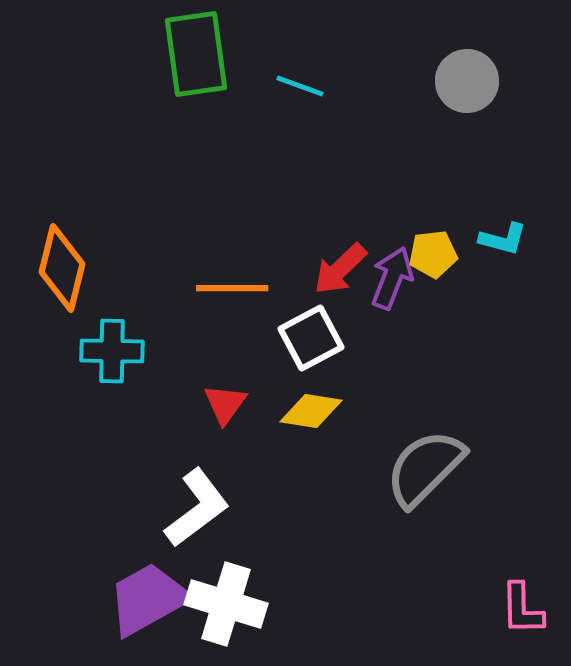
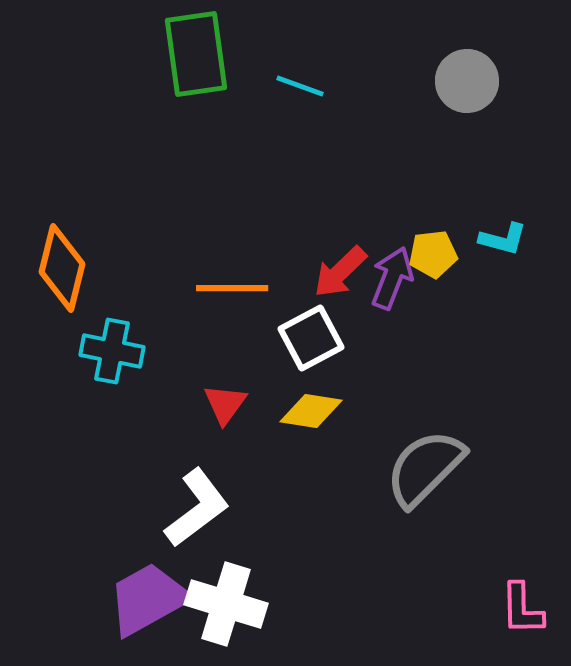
red arrow: moved 3 px down
cyan cross: rotated 10 degrees clockwise
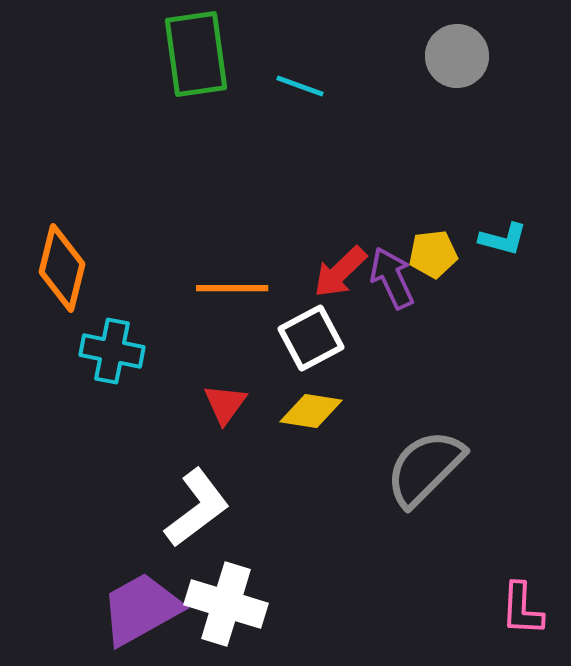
gray circle: moved 10 px left, 25 px up
purple arrow: rotated 46 degrees counterclockwise
purple trapezoid: moved 7 px left, 10 px down
pink L-shape: rotated 4 degrees clockwise
